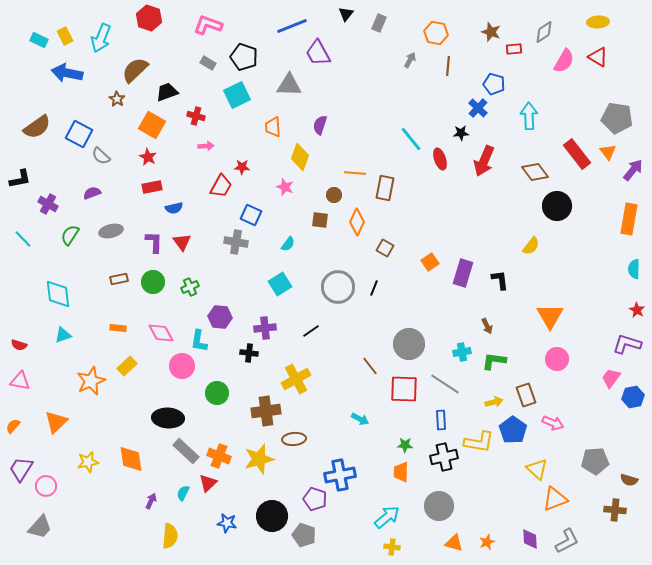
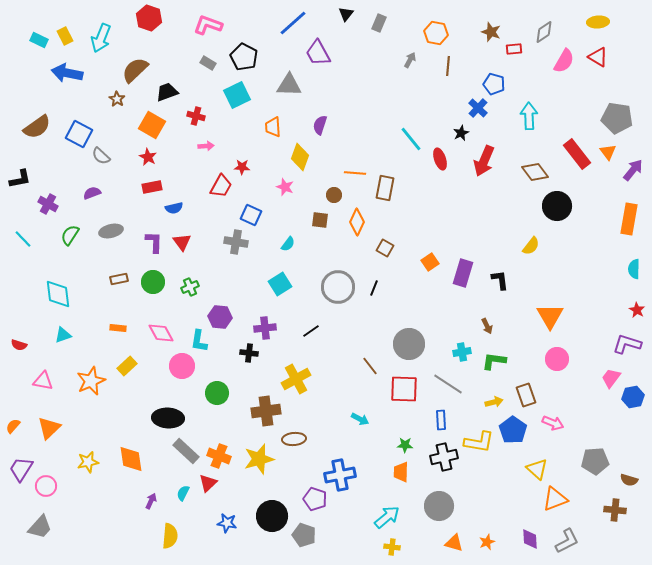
blue line at (292, 26): moved 1 px right, 3 px up; rotated 20 degrees counterclockwise
black pentagon at (244, 57): rotated 8 degrees clockwise
black star at (461, 133): rotated 21 degrees counterclockwise
pink triangle at (20, 381): moved 23 px right
gray line at (445, 384): moved 3 px right
orange triangle at (56, 422): moved 7 px left, 6 px down
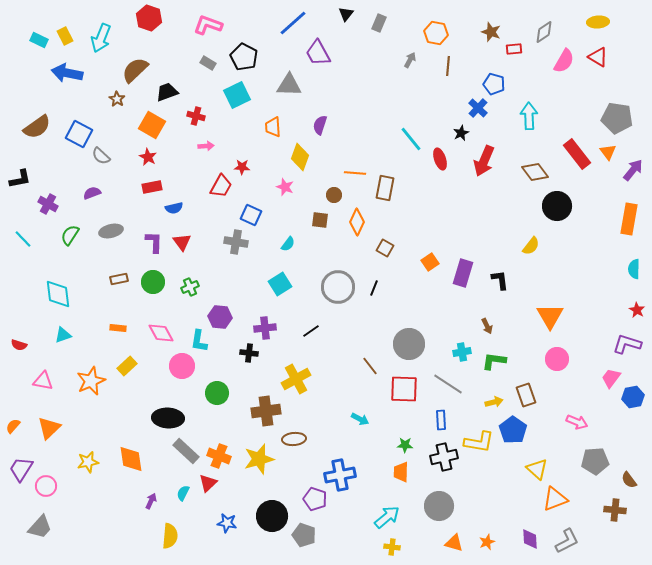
pink arrow at (553, 423): moved 24 px right, 1 px up
brown semicircle at (629, 480): rotated 36 degrees clockwise
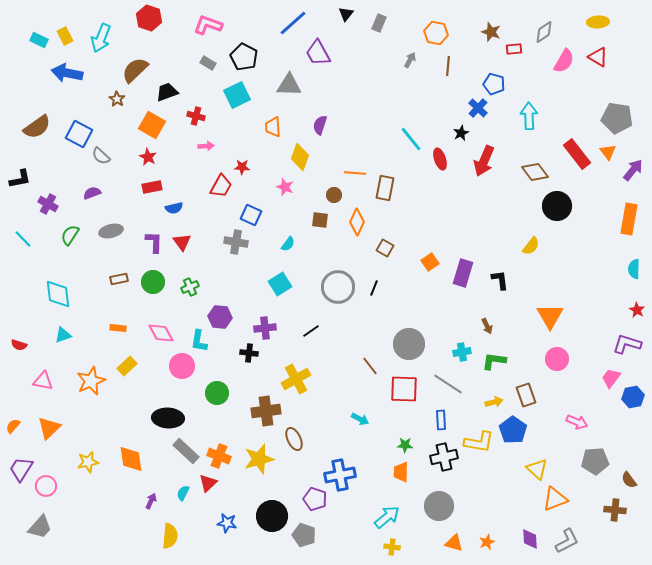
brown ellipse at (294, 439): rotated 70 degrees clockwise
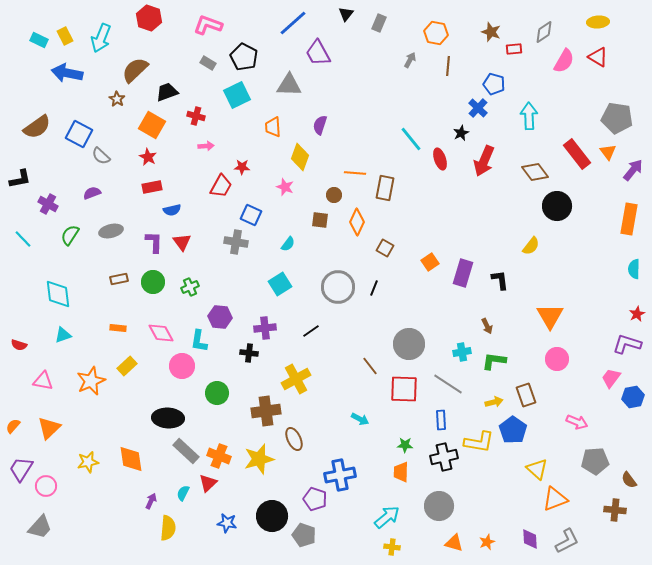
blue semicircle at (174, 208): moved 2 px left, 2 px down
red star at (637, 310): moved 4 px down; rotated 14 degrees clockwise
yellow semicircle at (170, 536): moved 2 px left, 8 px up
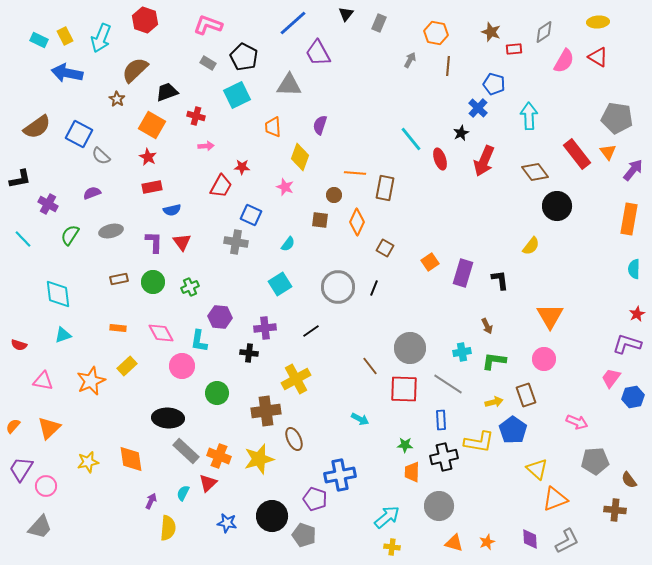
red hexagon at (149, 18): moved 4 px left, 2 px down
gray circle at (409, 344): moved 1 px right, 4 px down
pink circle at (557, 359): moved 13 px left
orange trapezoid at (401, 472): moved 11 px right
